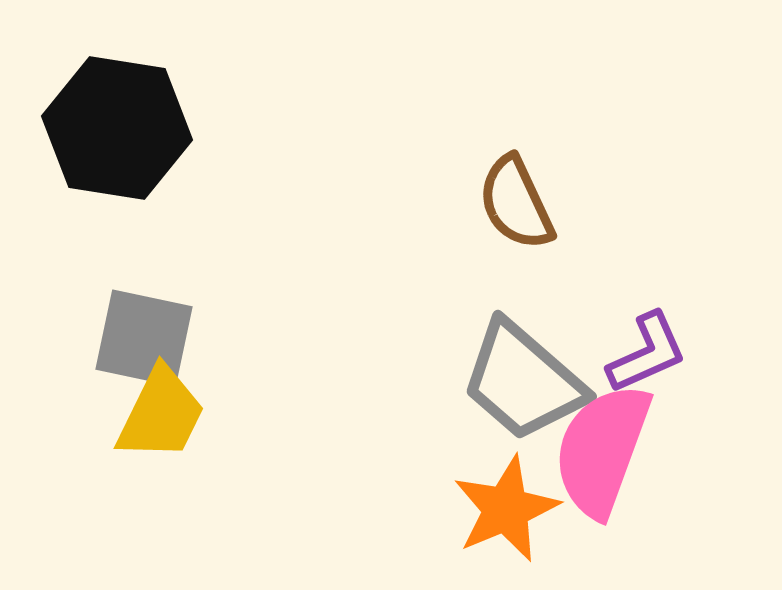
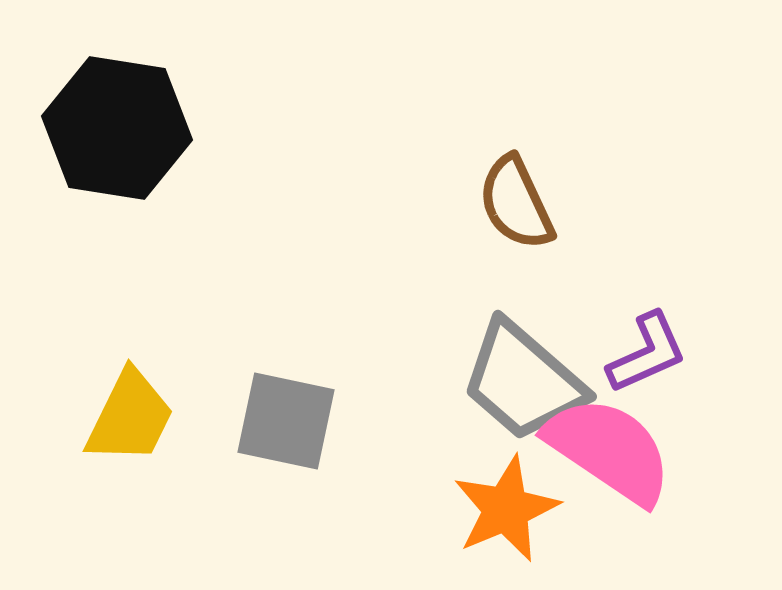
gray square: moved 142 px right, 83 px down
yellow trapezoid: moved 31 px left, 3 px down
pink semicircle: moved 7 px right; rotated 104 degrees clockwise
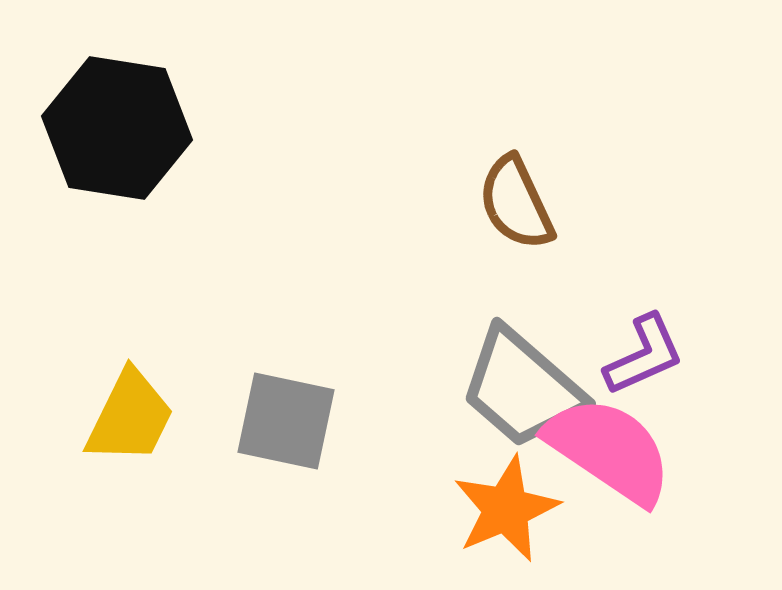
purple L-shape: moved 3 px left, 2 px down
gray trapezoid: moved 1 px left, 7 px down
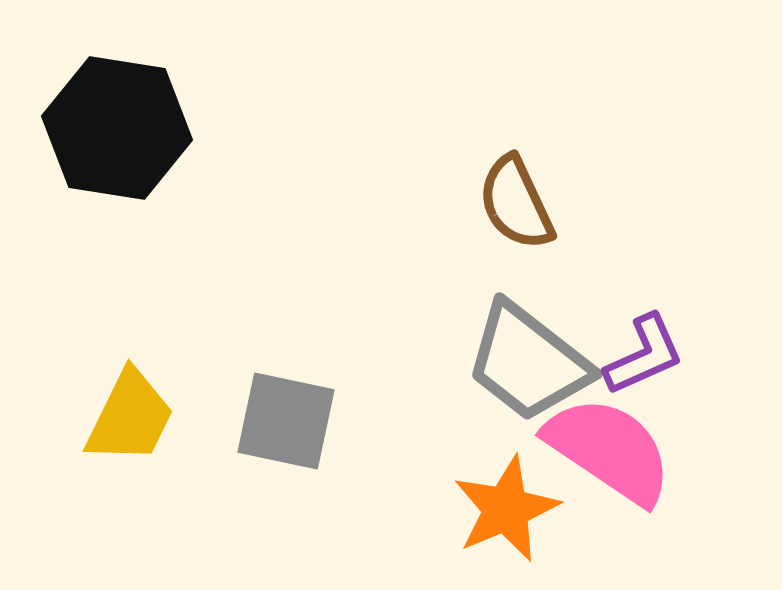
gray trapezoid: moved 6 px right, 26 px up; rotated 3 degrees counterclockwise
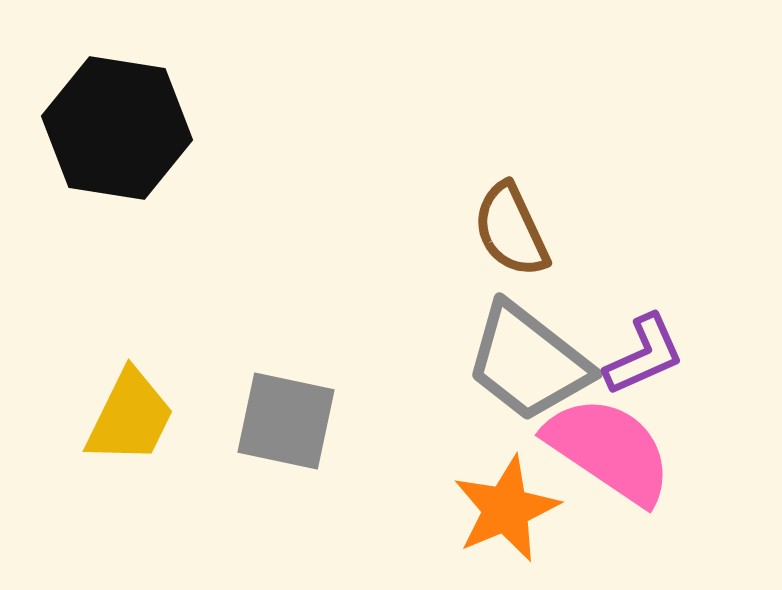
brown semicircle: moved 5 px left, 27 px down
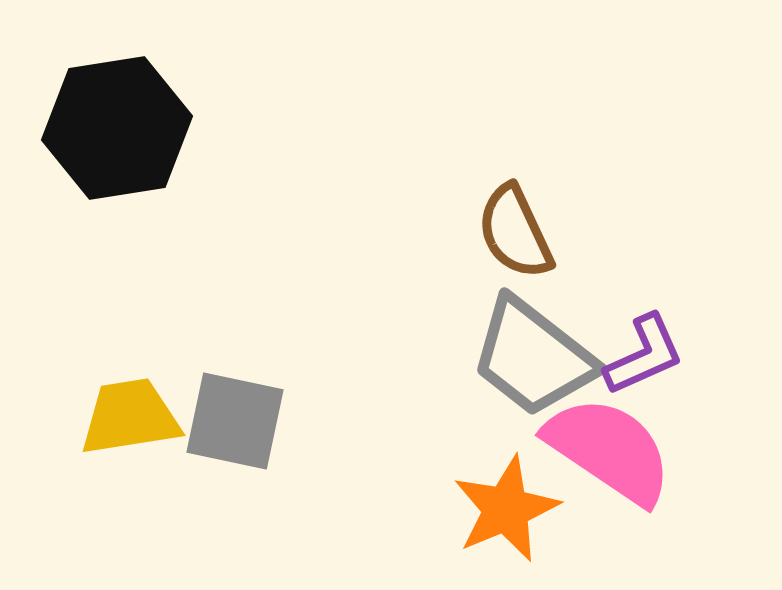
black hexagon: rotated 18 degrees counterclockwise
brown semicircle: moved 4 px right, 2 px down
gray trapezoid: moved 5 px right, 5 px up
yellow trapezoid: rotated 125 degrees counterclockwise
gray square: moved 51 px left
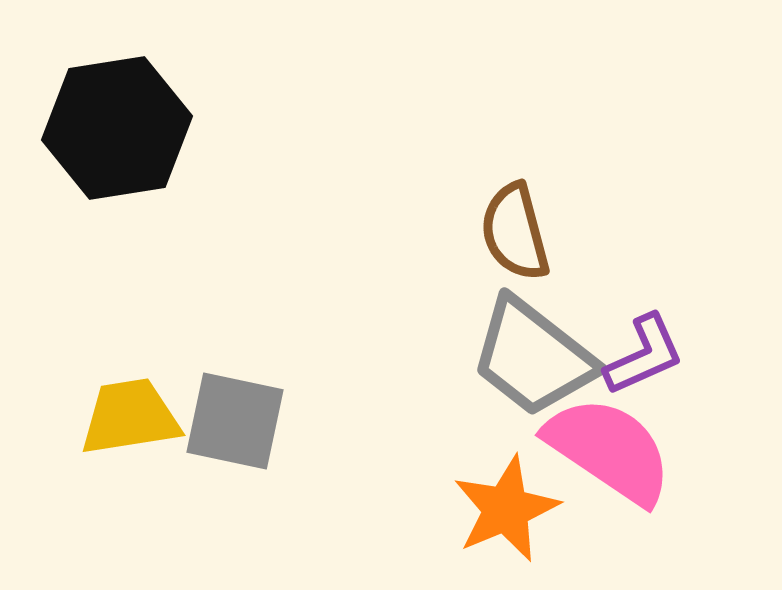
brown semicircle: rotated 10 degrees clockwise
